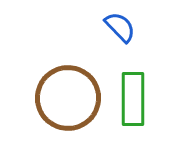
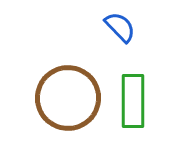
green rectangle: moved 2 px down
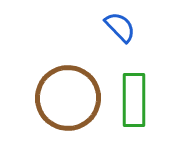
green rectangle: moved 1 px right, 1 px up
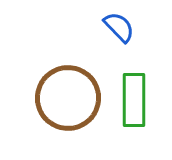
blue semicircle: moved 1 px left
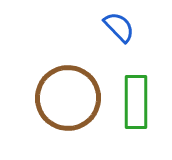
green rectangle: moved 2 px right, 2 px down
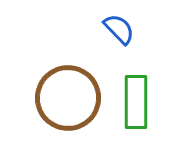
blue semicircle: moved 2 px down
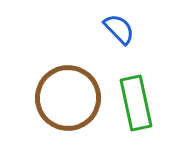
green rectangle: moved 1 px down; rotated 12 degrees counterclockwise
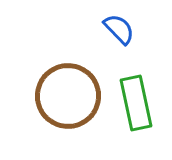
brown circle: moved 2 px up
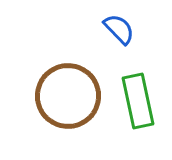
green rectangle: moved 2 px right, 2 px up
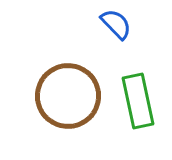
blue semicircle: moved 3 px left, 5 px up
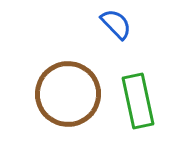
brown circle: moved 2 px up
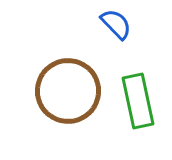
brown circle: moved 3 px up
